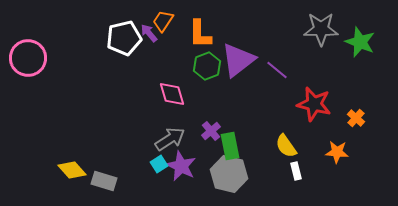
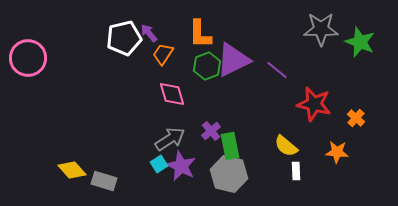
orange trapezoid: moved 33 px down
purple triangle: moved 5 px left; rotated 12 degrees clockwise
yellow semicircle: rotated 15 degrees counterclockwise
white rectangle: rotated 12 degrees clockwise
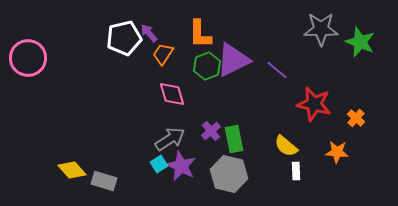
green rectangle: moved 4 px right, 7 px up
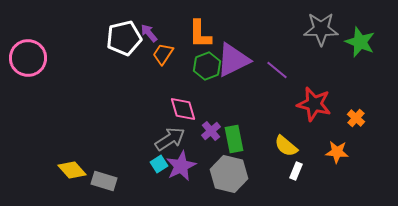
pink diamond: moved 11 px right, 15 px down
purple star: rotated 20 degrees clockwise
white rectangle: rotated 24 degrees clockwise
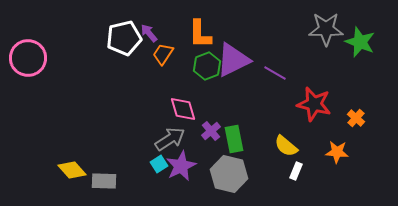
gray star: moved 5 px right
purple line: moved 2 px left, 3 px down; rotated 10 degrees counterclockwise
gray rectangle: rotated 15 degrees counterclockwise
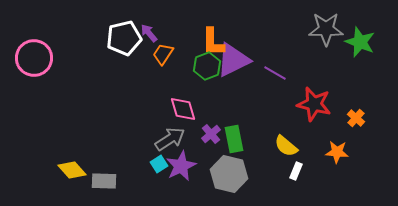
orange L-shape: moved 13 px right, 8 px down
pink circle: moved 6 px right
purple cross: moved 3 px down
